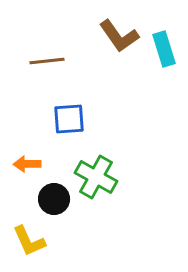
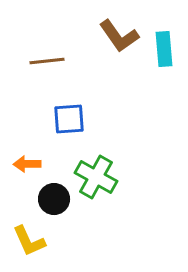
cyan rectangle: rotated 12 degrees clockwise
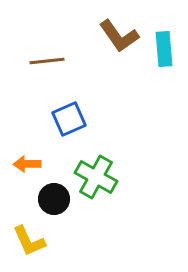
blue square: rotated 20 degrees counterclockwise
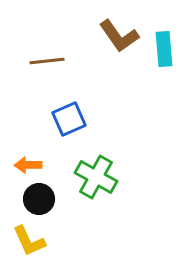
orange arrow: moved 1 px right, 1 px down
black circle: moved 15 px left
